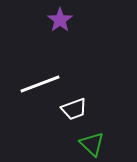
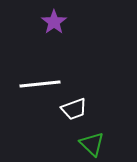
purple star: moved 6 px left, 2 px down
white line: rotated 15 degrees clockwise
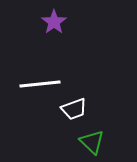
green triangle: moved 2 px up
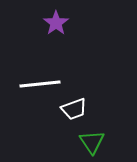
purple star: moved 2 px right, 1 px down
green triangle: rotated 12 degrees clockwise
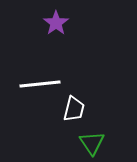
white trapezoid: rotated 56 degrees counterclockwise
green triangle: moved 1 px down
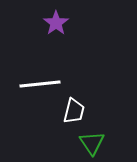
white trapezoid: moved 2 px down
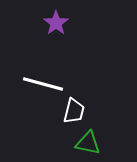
white line: moved 3 px right; rotated 21 degrees clockwise
green triangle: moved 4 px left; rotated 44 degrees counterclockwise
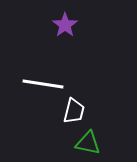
purple star: moved 9 px right, 2 px down
white line: rotated 6 degrees counterclockwise
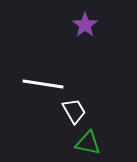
purple star: moved 20 px right
white trapezoid: rotated 44 degrees counterclockwise
